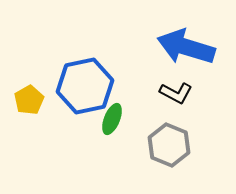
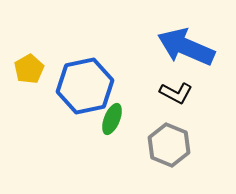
blue arrow: rotated 6 degrees clockwise
yellow pentagon: moved 31 px up
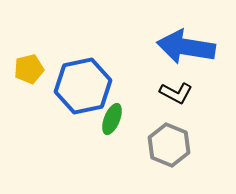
blue arrow: rotated 14 degrees counterclockwise
yellow pentagon: rotated 16 degrees clockwise
blue hexagon: moved 2 px left
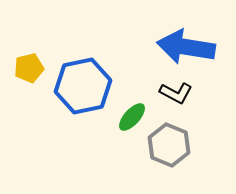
yellow pentagon: moved 1 px up
green ellipse: moved 20 px right, 2 px up; rotated 20 degrees clockwise
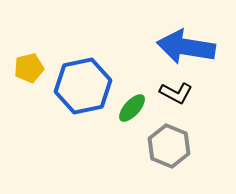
green ellipse: moved 9 px up
gray hexagon: moved 1 px down
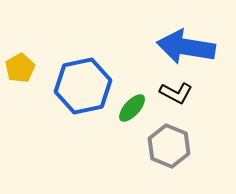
yellow pentagon: moved 9 px left; rotated 16 degrees counterclockwise
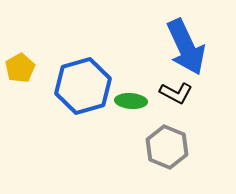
blue arrow: rotated 124 degrees counterclockwise
blue hexagon: rotated 4 degrees counterclockwise
green ellipse: moved 1 px left, 7 px up; rotated 52 degrees clockwise
gray hexagon: moved 2 px left, 1 px down
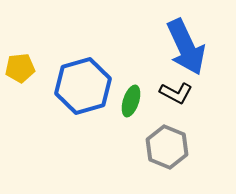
yellow pentagon: rotated 24 degrees clockwise
green ellipse: rotated 76 degrees counterclockwise
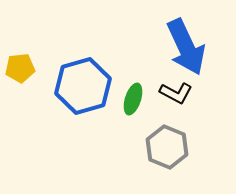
green ellipse: moved 2 px right, 2 px up
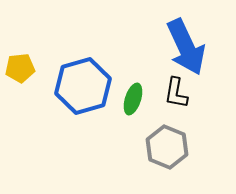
black L-shape: rotated 72 degrees clockwise
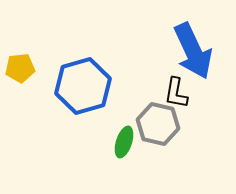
blue arrow: moved 7 px right, 4 px down
green ellipse: moved 9 px left, 43 px down
gray hexagon: moved 9 px left, 23 px up; rotated 9 degrees counterclockwise
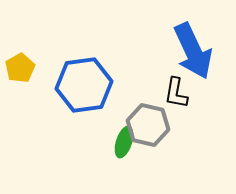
yellow pentagon: rotated 24 degrees counterclockwise
blue hexagon: moved 1 px right, 1 px up; rotated 8 degrees clockwise
gray hexagon: moved 10 px left, 1 px down
